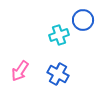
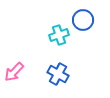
pink arrow: moved 6 px left, 1 px down; rotated 10 degrees clockwise
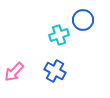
blue cross: moved 3 px left, 3 px up
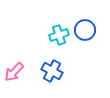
blue circle: moved 2 px right, 10 px down
blue cross: moved 3 px left
